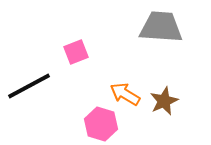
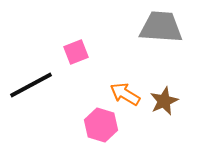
black line: moved 2 px right, 1 px up
pink hexagon: moved 1 px down
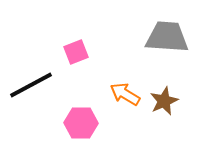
gray trapezoid: moved 6 px right, 10 px down
pink hexagon: moved 20 px left, 2 px up; rotated 16 degrees counterclockwise
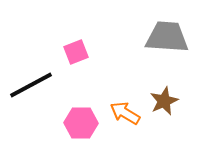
orange arrow: moved 19 px down
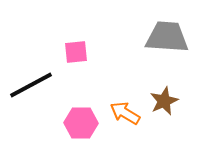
pink square: rotated 15 degrees clockwise
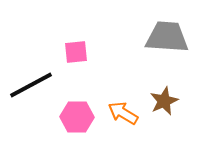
orange arrow: moved 2 px left
pink hexagon: moved 4 px left, 6 px up
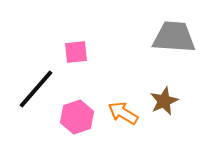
gray trapezoid: moved 7 px right
black line: moved 5 px right, 4 px down; rotated 21 degrees counterclockwise
pink hexagon: rotated 20 degrees counterclockwise
